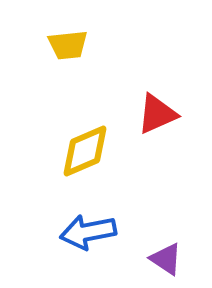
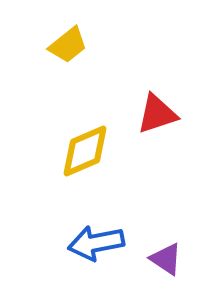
yellow trapezoid: rotated 33 degrees counterclockwise
red triangle: rotated 6 degrees clockwise
blue arrow: moved 8 px right, 11 px down
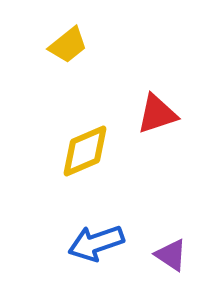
blue arrow: rotated 8 degrees counterclockwise
purple triangle: moved 5 px right, 4 px up
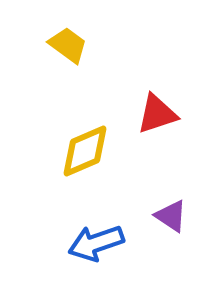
yellow trapezoid: rotated 105 degrees counterclockwise
purple triangle: moved 39 px up
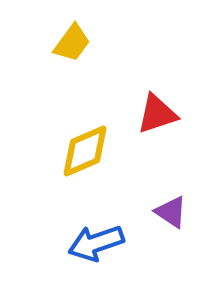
yellow trapezoid: moved 4 px right, 2 px up; rotated 90 degrees clockwise
purple triangle: moved 4 px up
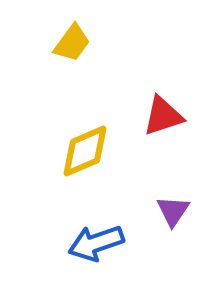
red triangle: moved 6 px right, 2 px down
purple triangle: moved 2 px right, 1 px up; rotated 30 degrees clockwise
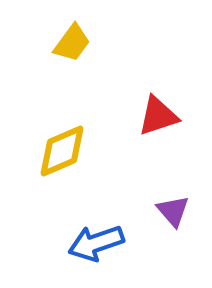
red triangle: moved 5 px left
yellow diamond: moved 23 px left
purple triangle: rotated 15 degrees counterclockwise
